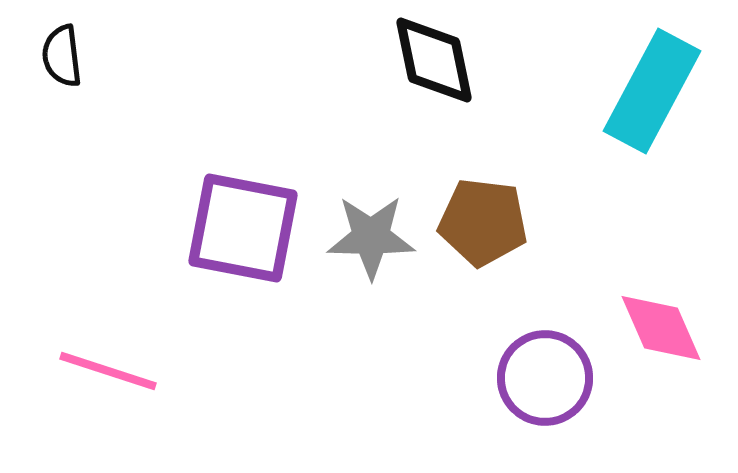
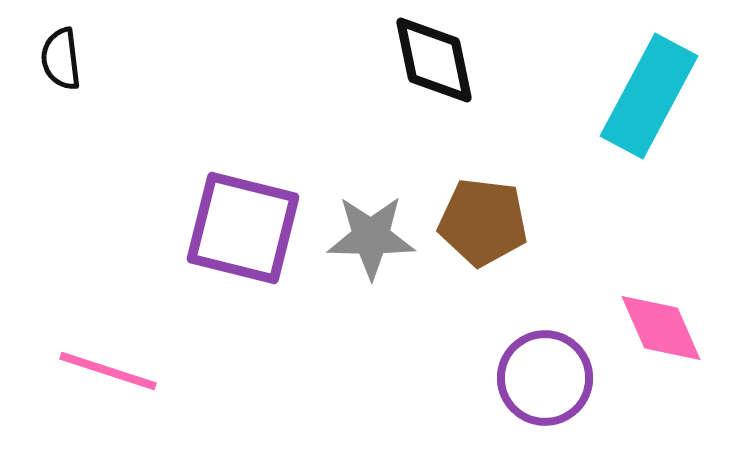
black semicircle: moved 1 px left, 3 px down
cyan rectangle: moved 3 px left, 5 px down
purple square: rotated 3 degrees clockwise
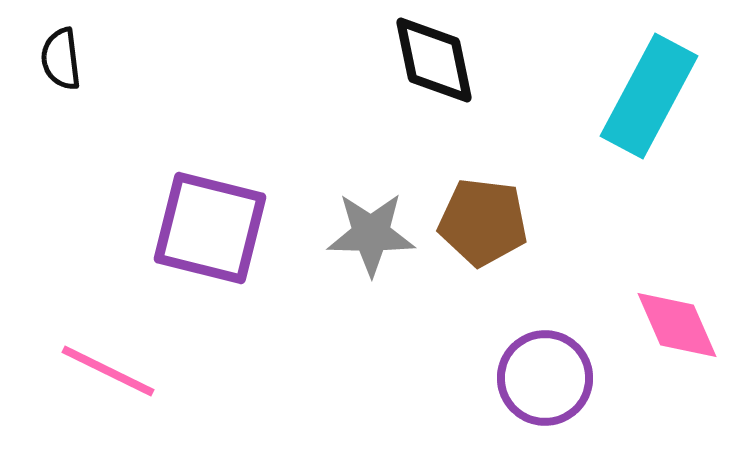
purple square: moved 33 px left
gray star: moved 3 px up
pink diamond: moved 16 px right, 3 px up
pink line: rotated 8 degrees clockwise
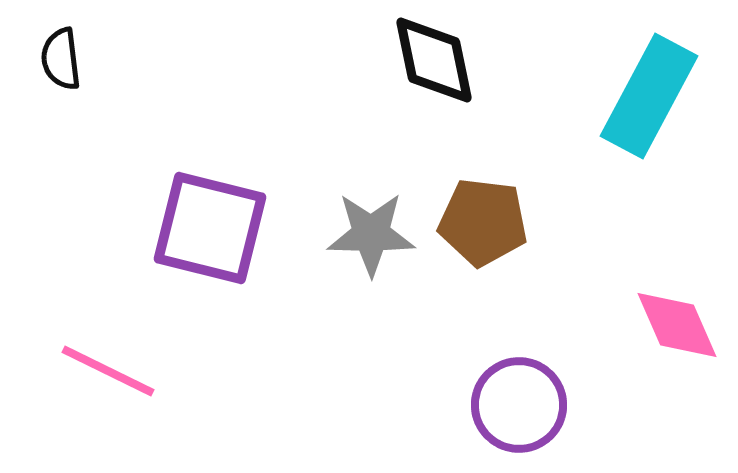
purple circle: moved 26 px left, 27 px down
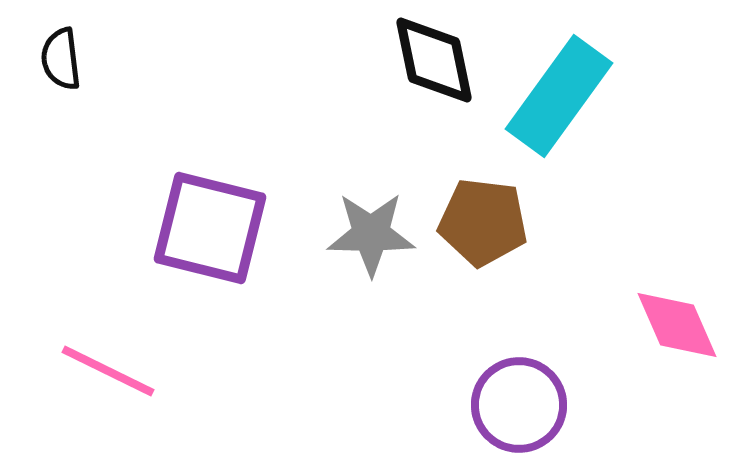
cyan rectangle: moved 90 px left; rotated 8 degrees clockwise
